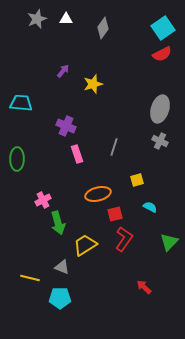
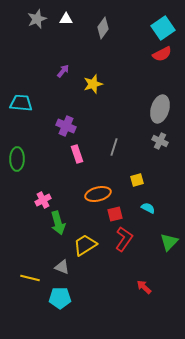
cyan semicircle: moved 2 px left, 1 px down
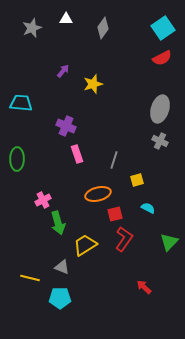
gray star: moved 5 px left, 9 px down
red semicircle: moved 4 px down
gray line: moved 13 px down
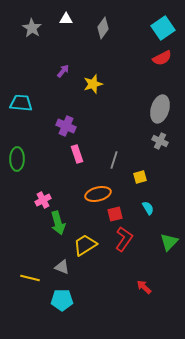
gray star: rotated 18 degrees counterclockwise
yellow square: moved 3 px right, 3 px up
cyan semicircle: rotated 32 degrees clockwise
cyan pentagon: moved 2 px right, 2 px down
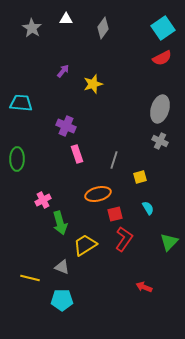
green arrow: moved 2 px right
red arrow: rotated 21 degrees counterclockwise
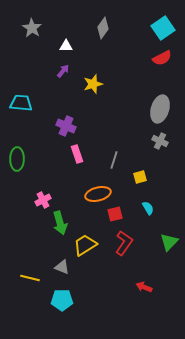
white triangle: moved 27 px down
red L-shape: moved 4 px down
